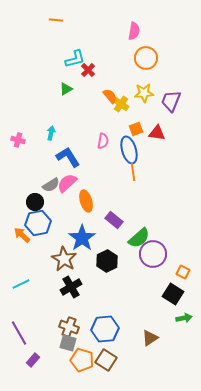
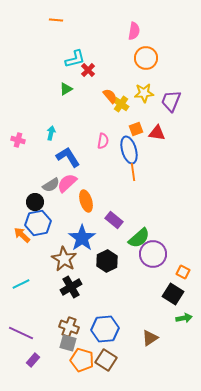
purple line at (19, 333): moved 2 px right; rotated 35 degrees counterclockwise
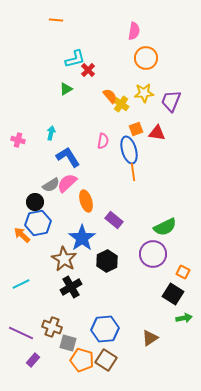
green semicircle at (139, 238): moved 26 px right, 11 px up; rotated 15 degrees clockwise
brown cross at (69, 327): moved 17 px left
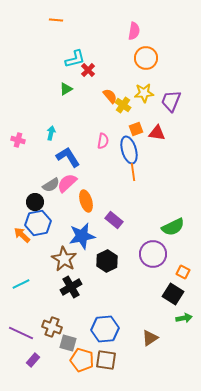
yellow cross at (121, 104): moved 2 px right, 1 px down
green semicircle at (165, 227): moved 8 px right
blue star at (82, 238): moved 2 px up; rotated 24 degrees clockwise
brown square at (106, 360): rotated 25 degrees counterclockwise
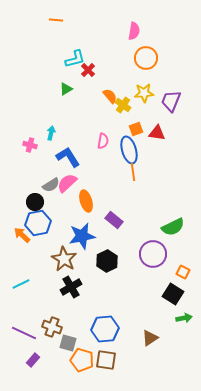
pink cross at (18, 140): moved 12 px right, 5 px down
purple line at (21, 333): moved 3 px right
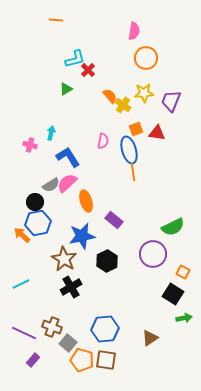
gray square at (68, 343): rotated 24 degrees clockwise
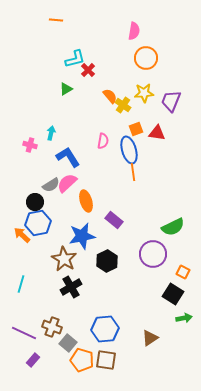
cyan line at (21, 284): rotated 48 degrees counterclockwise
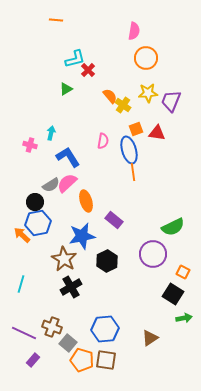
yellow star at (144, 93): moved 4 px right
